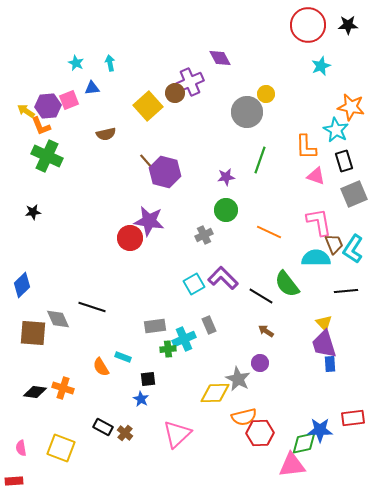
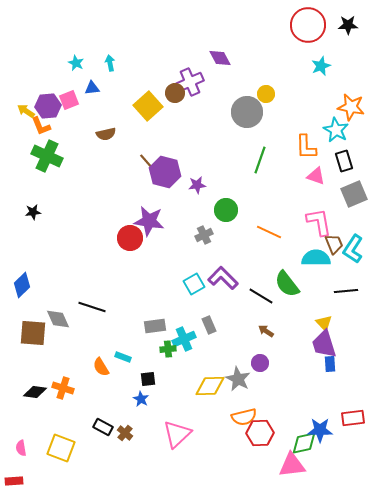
purple star at (226, 177): moved 29 px left, 8 px down
yellow diamond at (215, 393): moved 5 px left, 7 px up
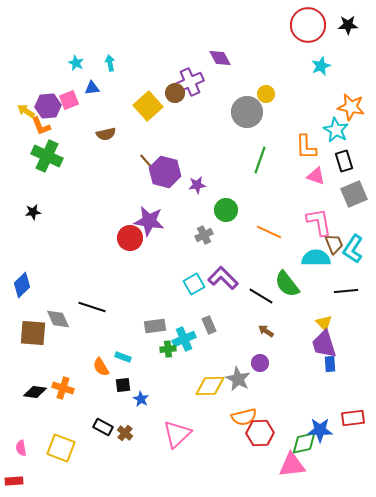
black square at (148, 379): moved 25 px left, 6 px down
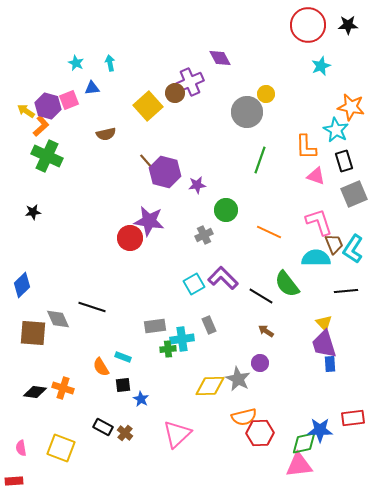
purple hexagon at (48, 106): rotated 20 degrees clockwise
orange L-shape at (41, 126): rotated 110 degrees counterclockwise
pink L-shape at (319, 222): rotated 8 degrees counterclockwise
cyan cross at (184, 339): moved 2 px left; rotated 15 degrees clockwise
pink triangle at (292, 465): moved 7 px right
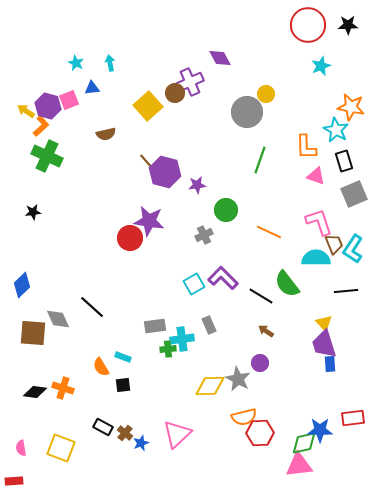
black line at (92, 307): rotated 24 degrees clockwise
blue star at (141, 399): moved 44 px down; rotated 21 degrees clockwise
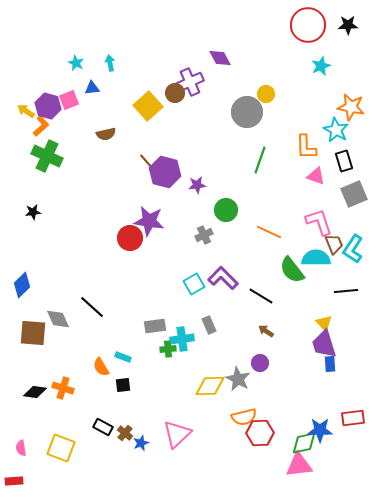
green semicircle at (287, 284): moved 5 px right, 14 px up
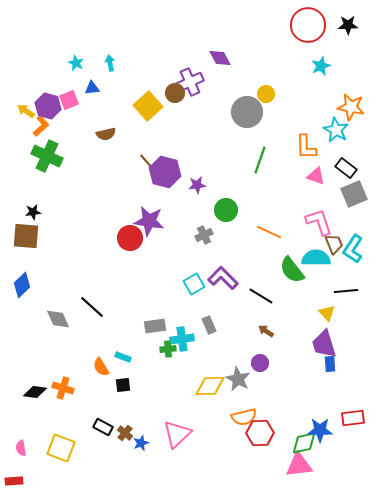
black rectangle at (344, 161): moved 2 px right, 7 px down; rotated 35 degrees counterclockwise
yellow triangle at (324, 323): moved 3 px right, 10 px up
brown square at (33, 333): moved 7 px left, 97 px up
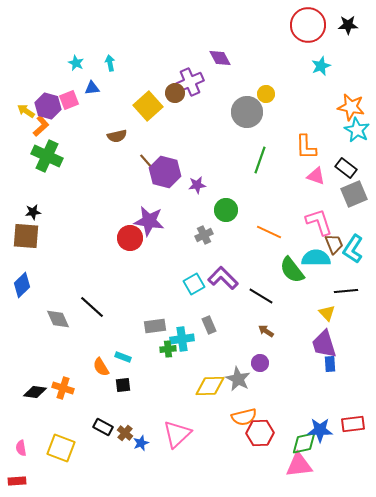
cyan star at (336, 130): moved 21 px right
brown semicircle at (106, 134): moved 11 px right, 2 px down
red rectangle at (353, 418): moved 6 px down
red rectangle at (14, 481): moved 3 px right
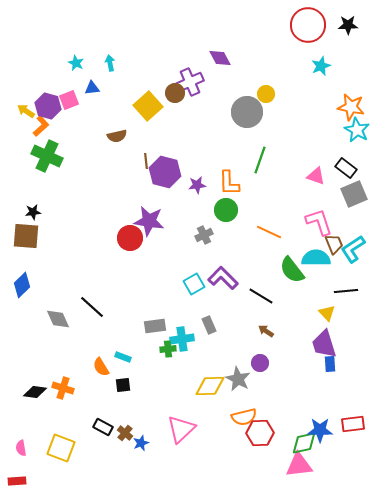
orange L-shape at (306, 147): moved 77 px left, 36 px down
brown line at (146, 161): rotated 35 degrees clockwise
cyan L-shape at (353, 249): rotated 24 degrees clockwise
pink triangle at (177, 434): moved 4 px right, 5 px up
